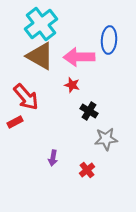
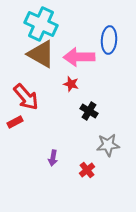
cyan cross: rotated 28 degrees counterclockwise
brown triangle: moved 1 px right, 2 px up
red star: moved 1 px left, 1 px up
gray star: moved 2 px right, 6 px down
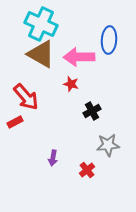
black cross: moved 3 px right; rotated 30 degrees clockwise
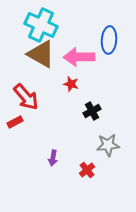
cyan cross: moved 1 px down
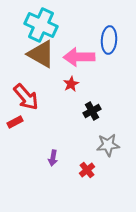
red star: rotated 28 degrees clockwise
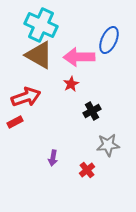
blue ellipse: rotated 20 degrees clockwise
brown triangle: moved 2 px left, 1 px down
red arrow: rotated 68 degrees counterclockwise
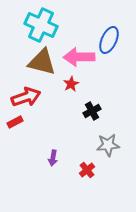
brown triangle: moved 3 px right, 7 px down; rotated 16 degrees counterclockwise
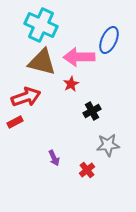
purple arrow: moved 1 px right; rotated 35 degrees counterclockwise
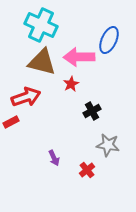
red rectangle: moved 4 px left
gray star: rotated 15 degrees clockwise
